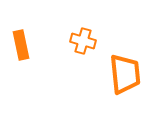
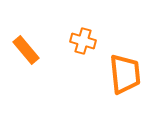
orange rectangle: moved 5 px right, 5 px down; rotated 28 degrees counterclockwise
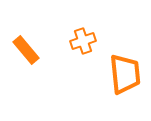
orange cross: rotated 35 degrees counterclockwise
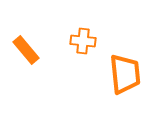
orange cross: rotated 25 degrees clockwise
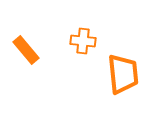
orange trapezoid: moved 2 px left
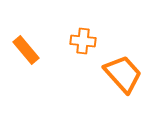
orange trapezoid: rotated 36 degrees counterclockwise
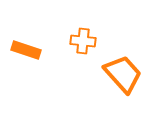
orange rectangle: rotated 32 degrees counterclockwise
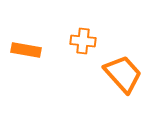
orange rectangle: rotated 8 degrees counterclockwise
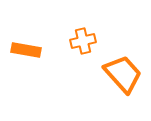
orange cross: rotated 20 degrees counterclockwise
